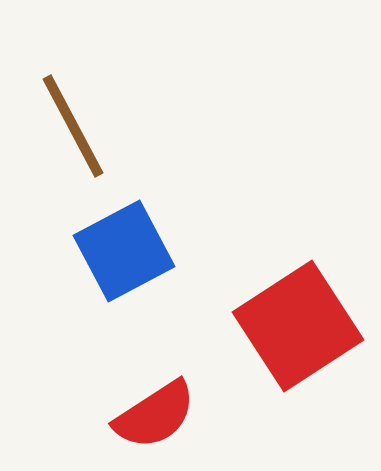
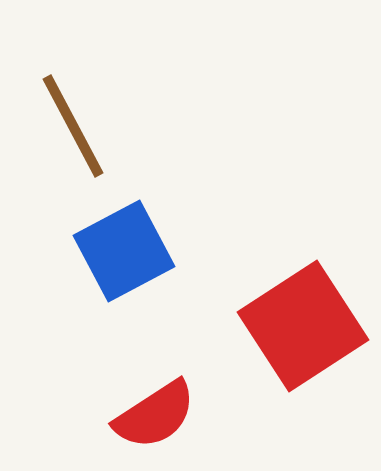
red square: moved 5 px right
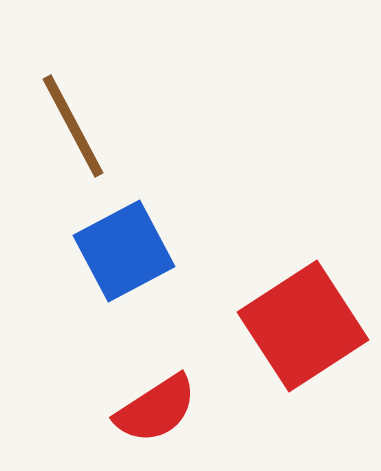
red semicircle: moved 1 px right, 6 px up
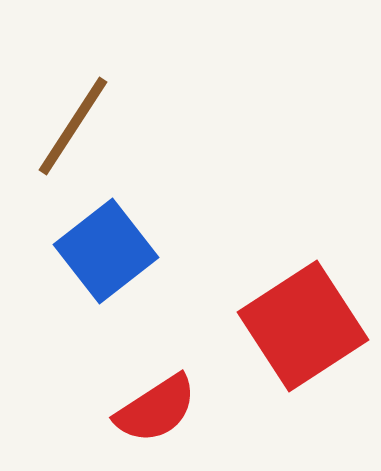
brown line: rotated 61 degrees clockwise
blue square: moved 18 px left; rotated 10 degrees counterclockwise
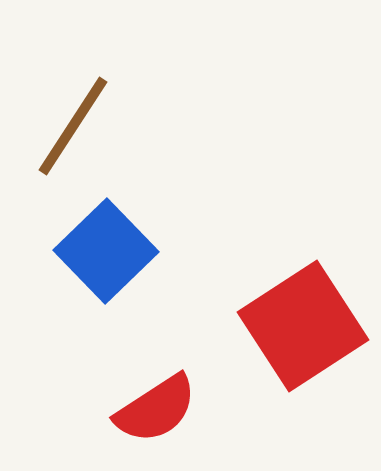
blue square: rotated 6 degrees counterclockwise
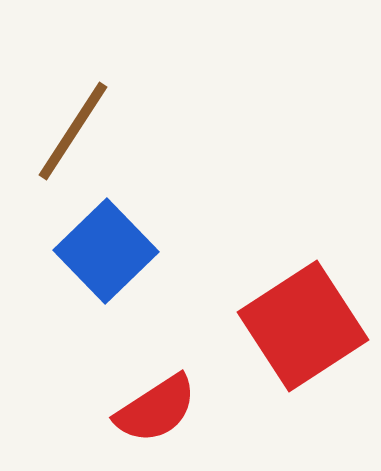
brown line: moved 5 px down
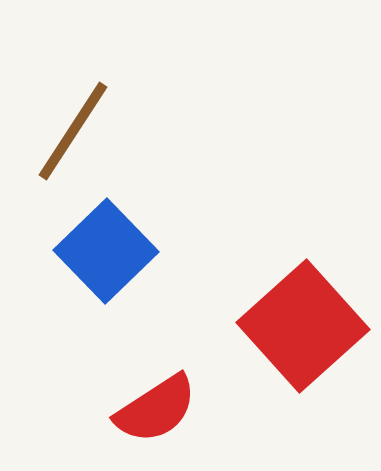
red square: rotated 9 degrees counterclockwise
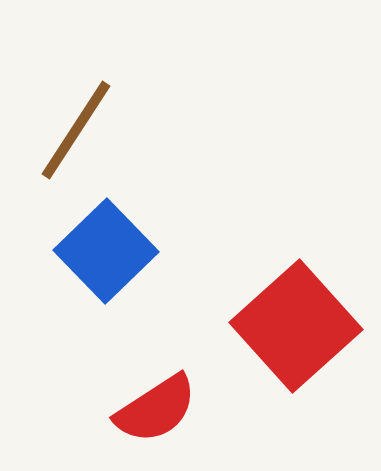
brown line: moved 3 px right, 1 px up
red square: moved 7 px left
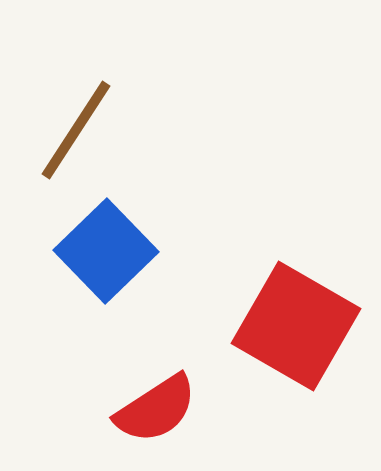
red square: rotated 18 degrees counterclockwise
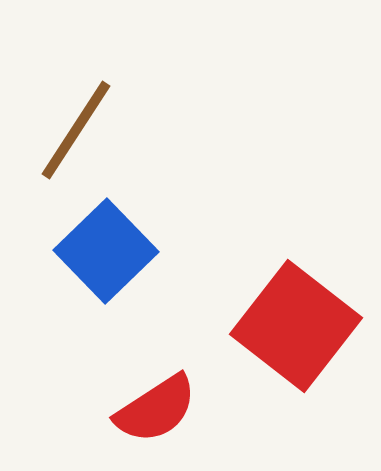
red square: rotated 8 degrees clockwise
